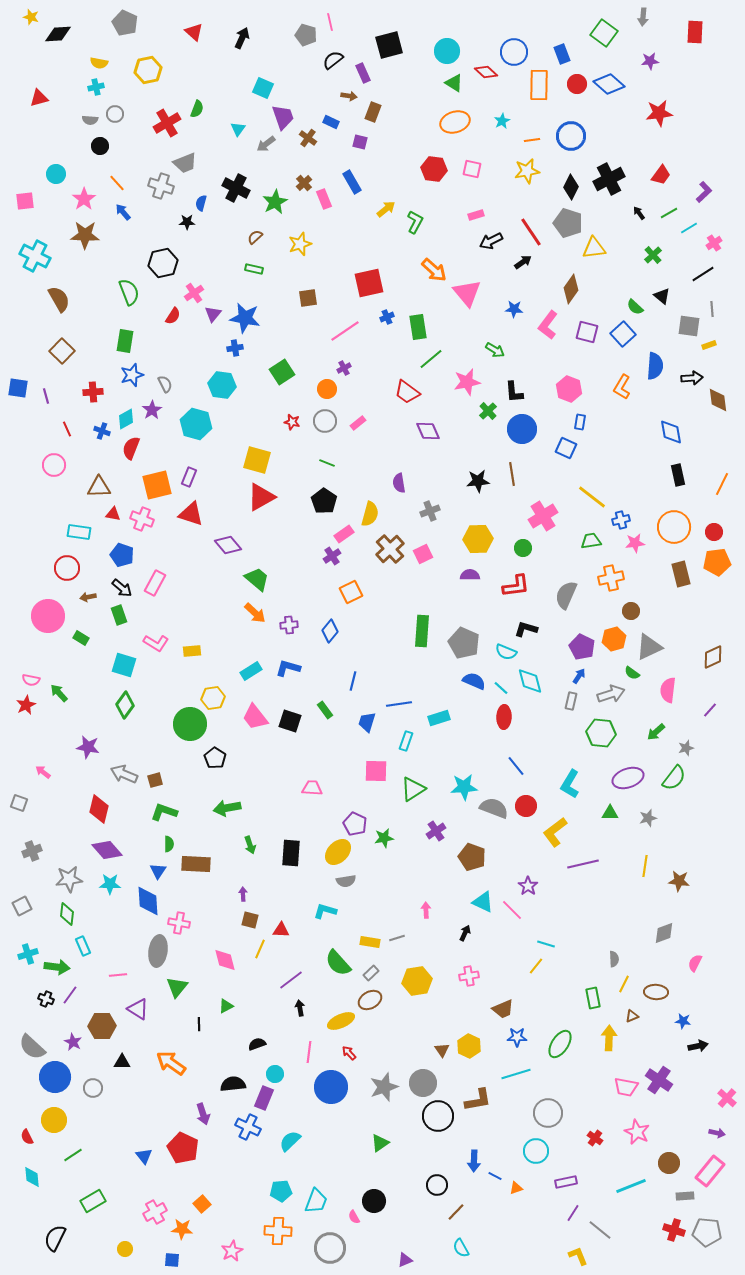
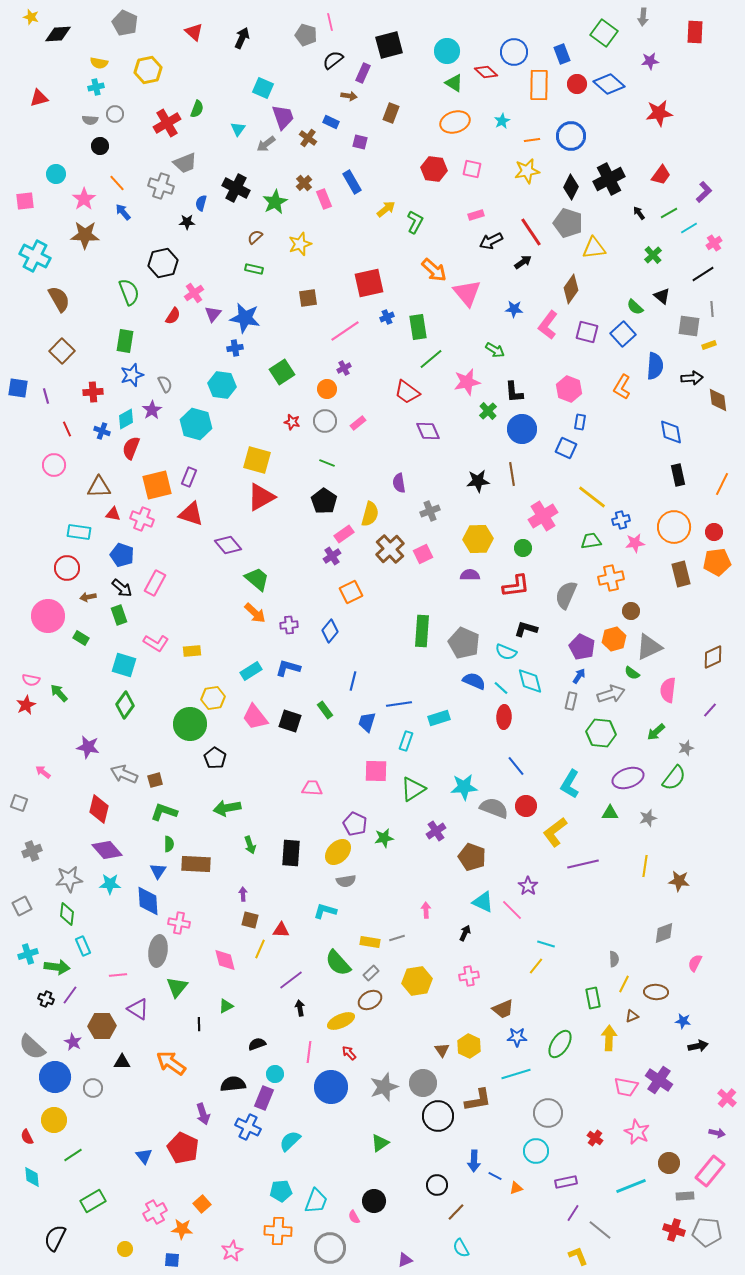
purple rectangle at (363, 73): rotated 48 degrees clockwise
brown rectangle at (373, 112): moved 18 px right, 1 px down
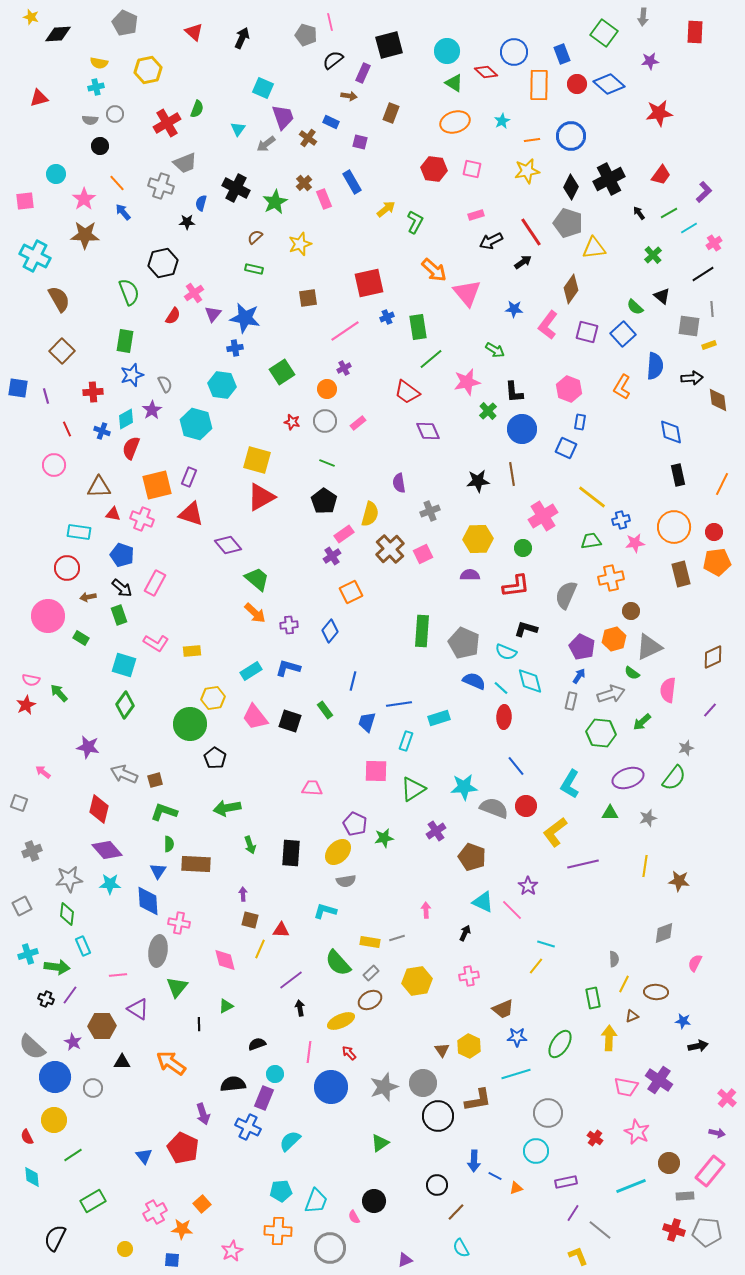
green arrow at (656, 732): moved 14 px left, 10 px up
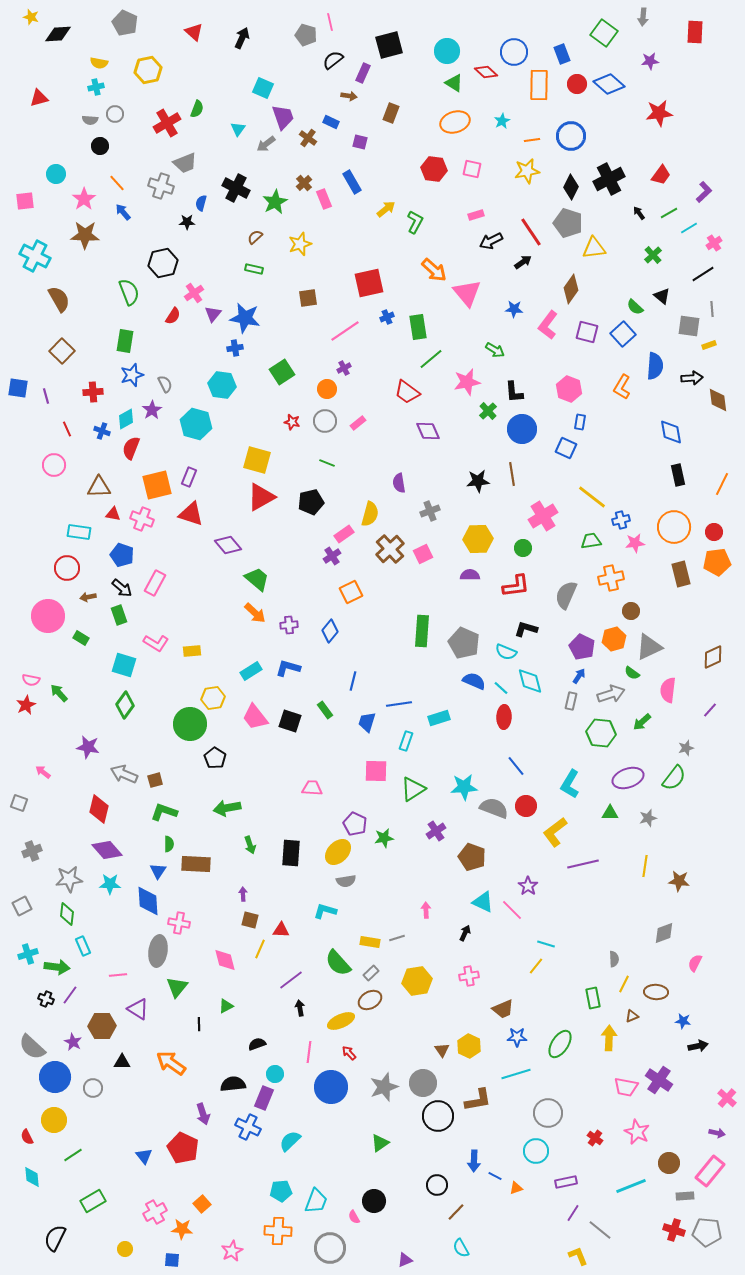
black pentagon at (324, 501): moved 13 px left, 1 px down; rotated 25 degrees clockwise
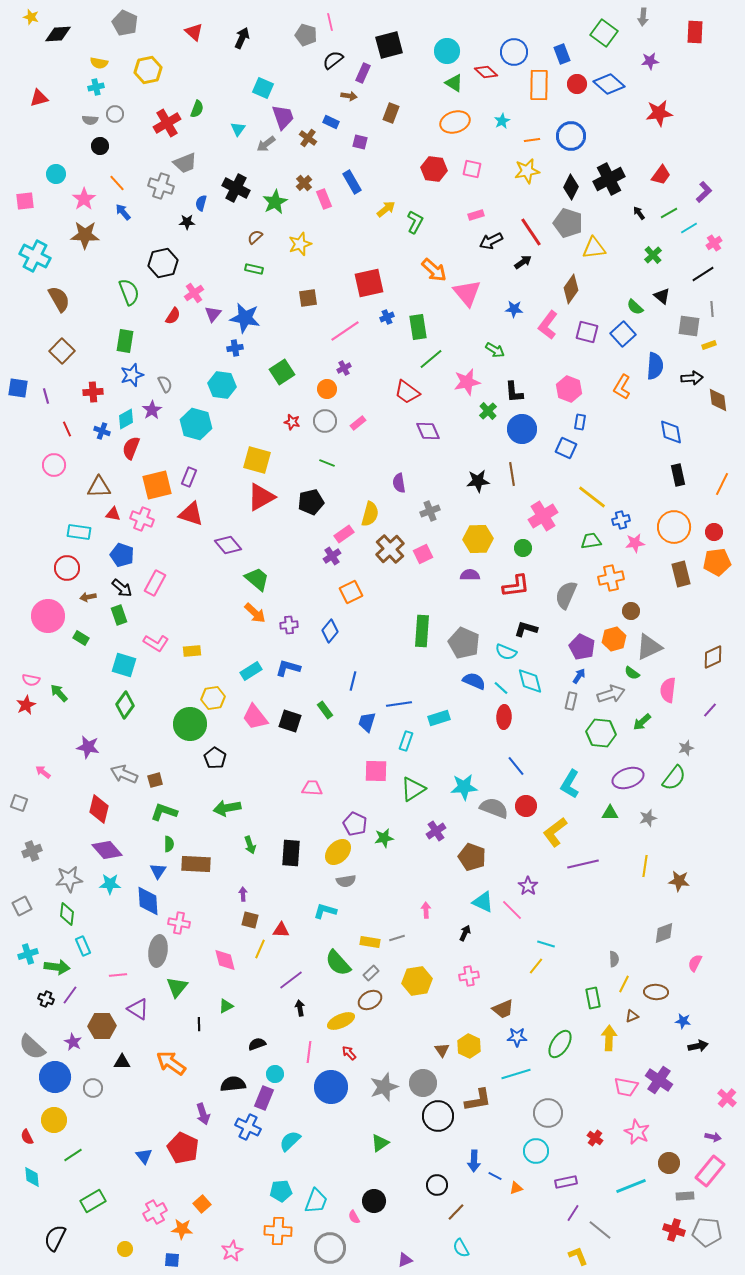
purple arrow at (717, 1133): moved 4 px left, 4 px down
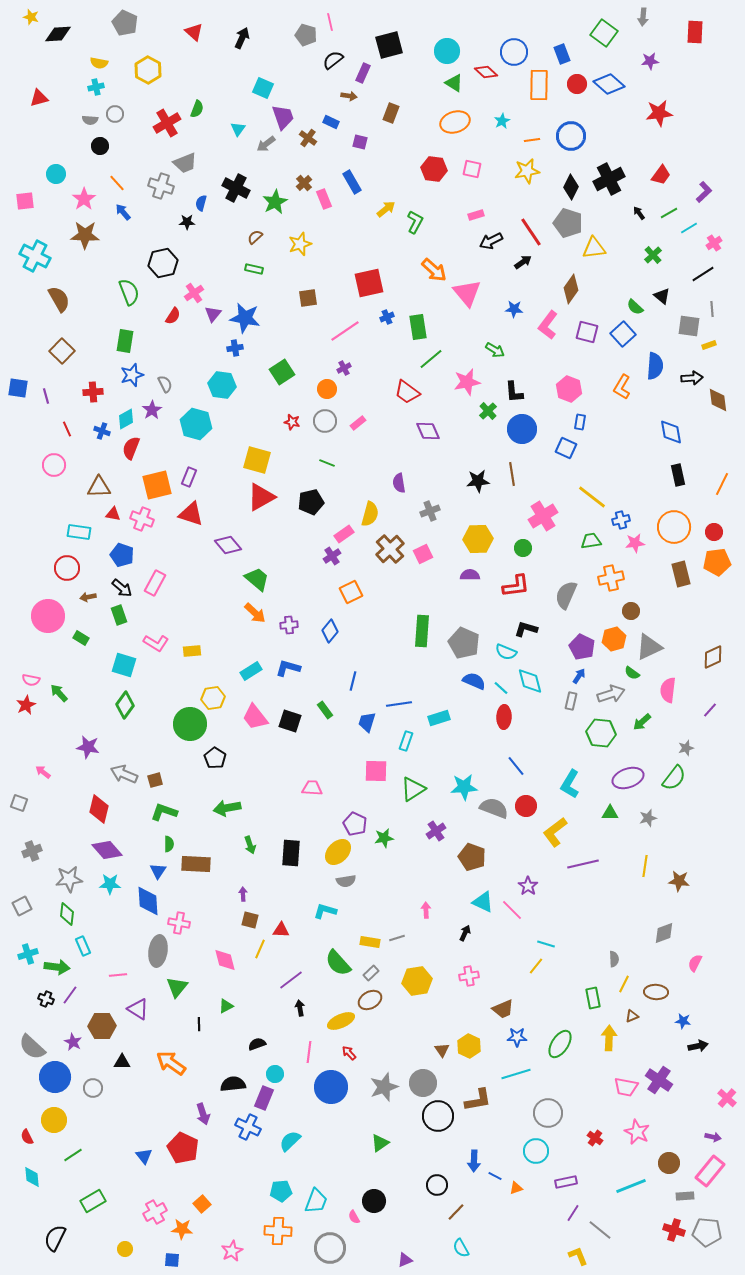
yellow hexagon at (148, 70): rotated 20 degrees counterclockwise
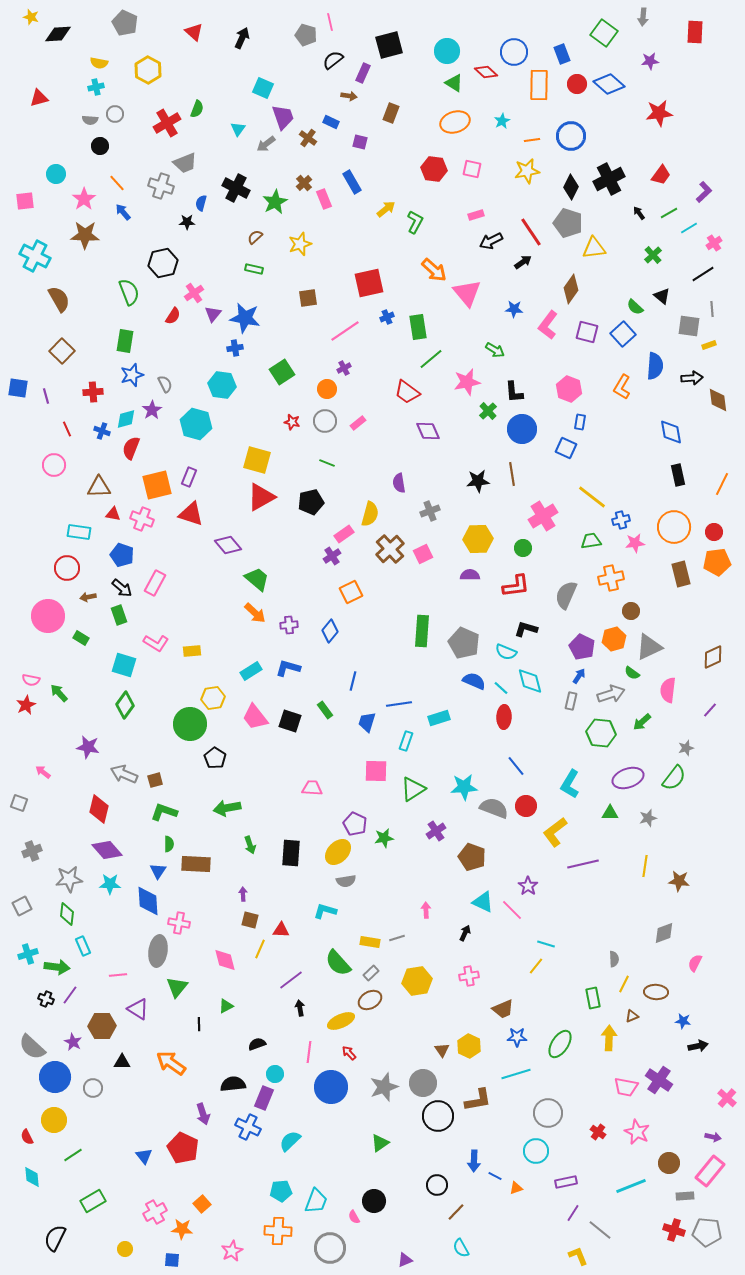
cyan diamond at (126, 419): rotated 15 degrees clockwise
red cross at (595, 1138): moved 3 px right, 6 px up
